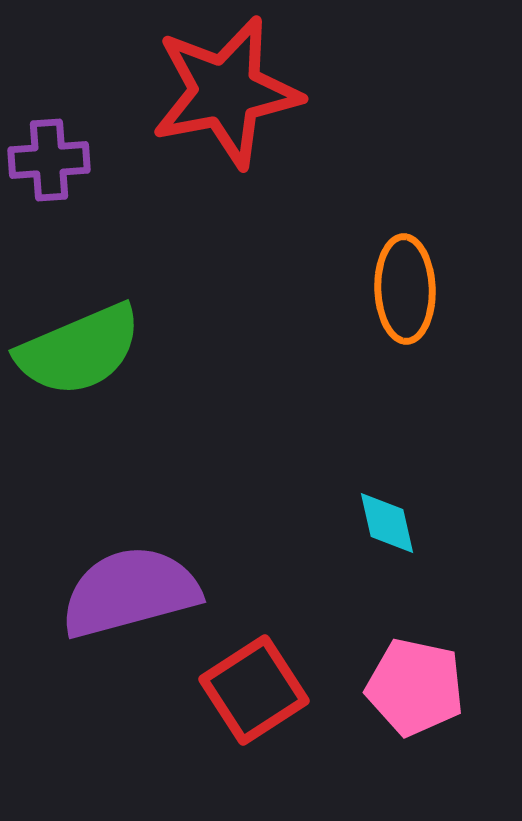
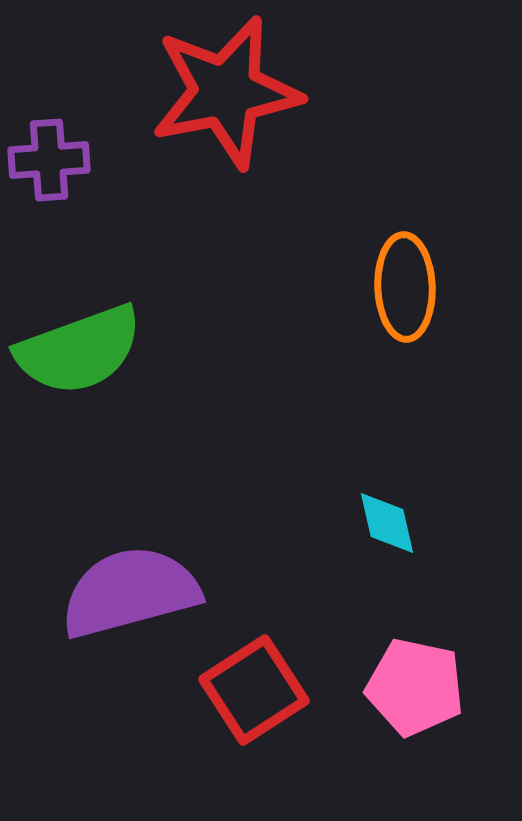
orange ellipse: moved 2 px up
green semicircle: rotated 3 degrees clockwise
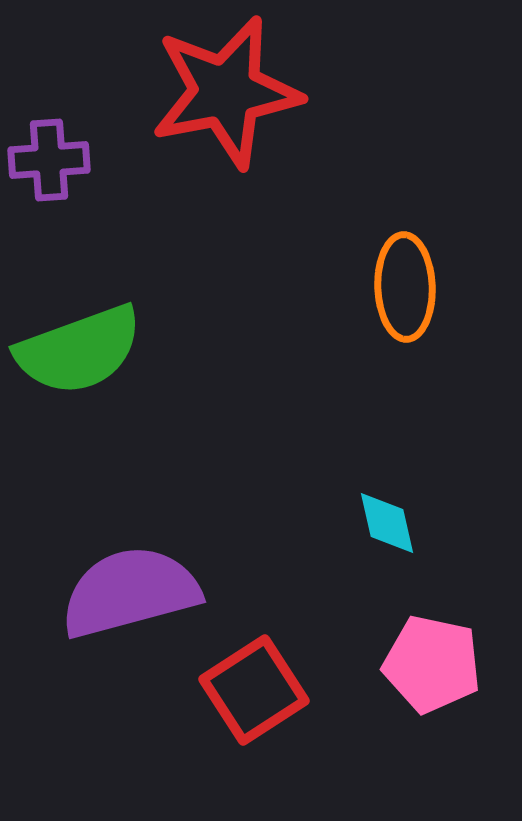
pink pentagon: moved 17 px right, 23 px up
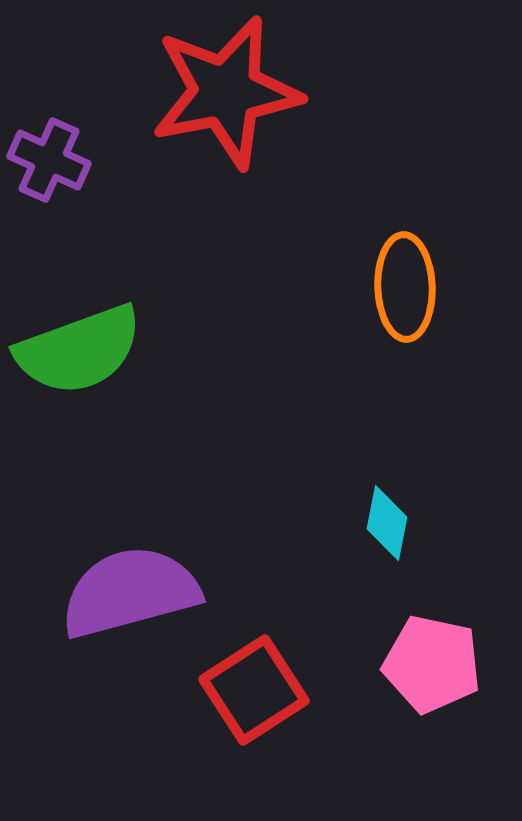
purple cross: rotated 28 degrees clockwise
cyan diamond: rotated 24 degrees clockwise
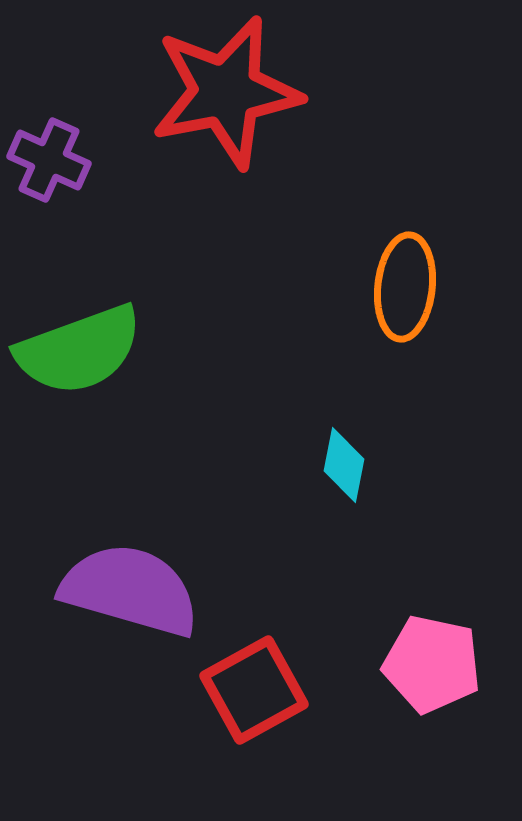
orange ellipse: rotated 8 degrees clockwise
cyan diamond: moved 43 px left, 58 px up
purple semicircle: moved 2 px up; rotated 31 degrees clockwise
red square: rotated 4 degrees clockwise
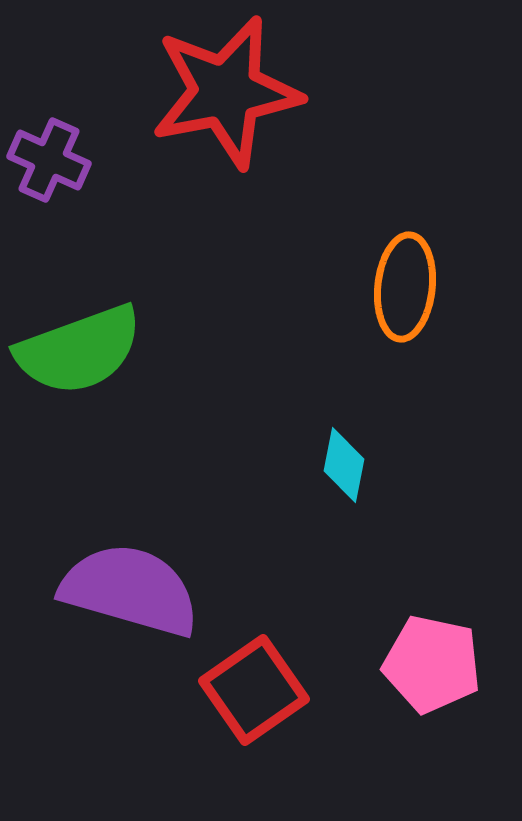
red square: rotated 6 degrees counterclockwise
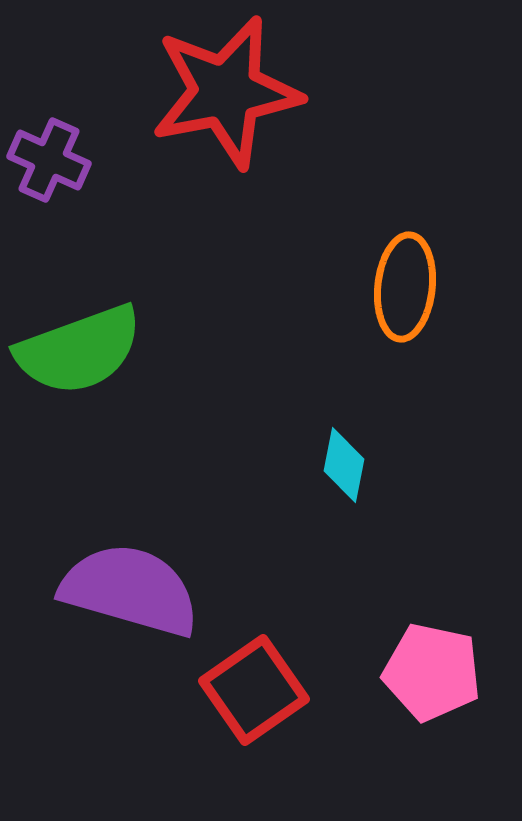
pink pentagon: moved 8 px down
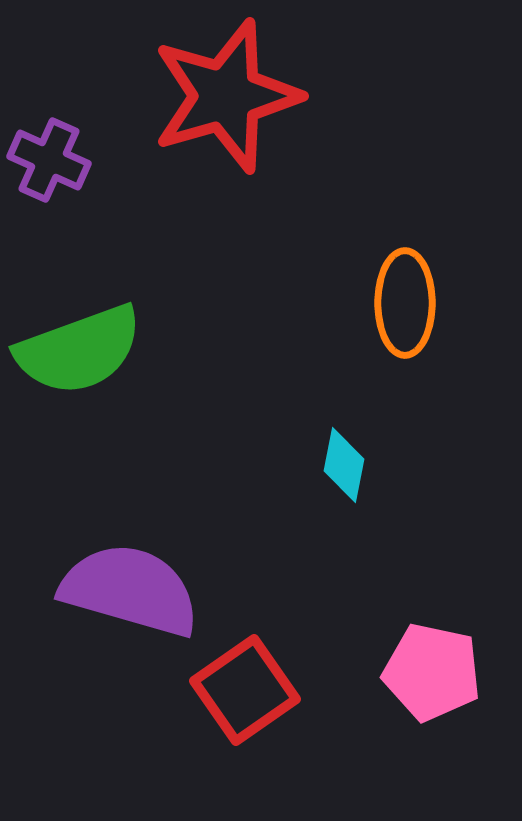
red star: moved 4 px down; rotated 5 degrees counterclockwise
orange ellipse: moved 16 px down; rotated 6 degrees counterclockwise
red square: moved 9 px left
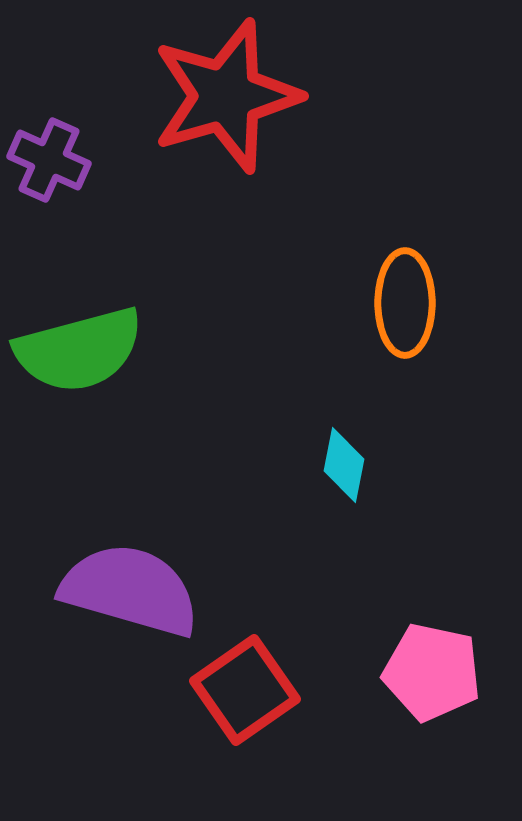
green semicircle: rotated 5 degrees clockwise
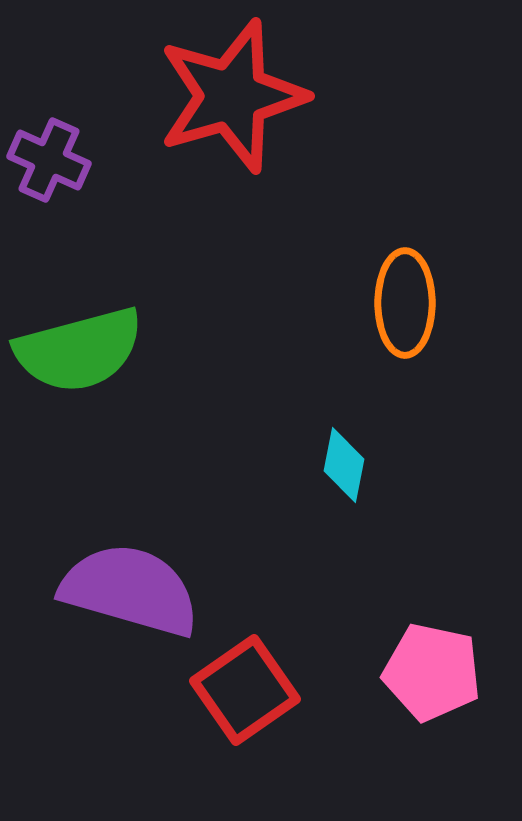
red star: moved 6 px right
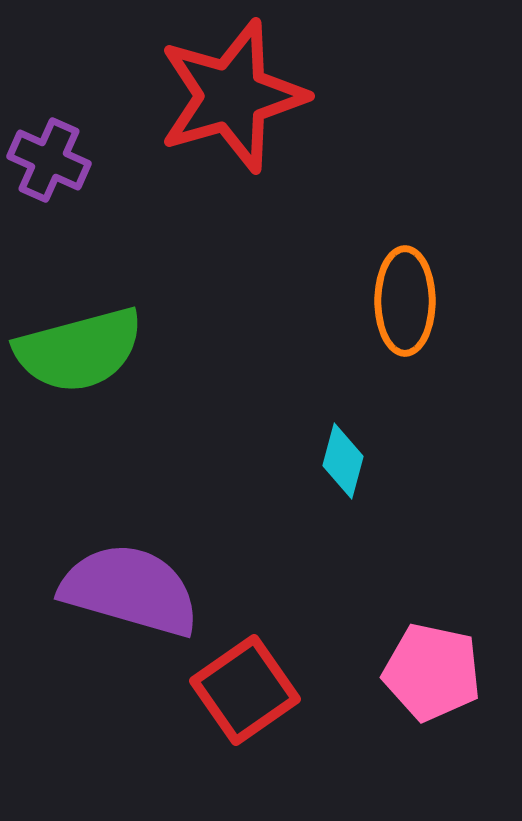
orange ellipse: moved 2 px up
cyan diamond: moved 1 px left, 4 px up; rotated 4 degrees clockwise
